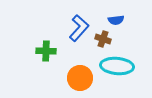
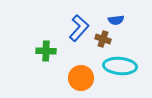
cyan ellipse: moved 3 px right
orange circle: moved 1 px right
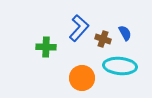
blue semicircle: moved 9 px right, 13 px down; rotated 112 degrees counterclockwise
green cross: moved 4 px up
orange circle: moved 1 px right
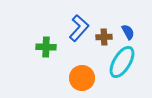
blue semicircle: moved 3 px right, 1 px up
brown cross: moved 1 px right, 2 px up; rotated 21 degrees counterclockwise
cyan ellipse: moved 2 px right, 4 px up; rotated 64 degrees counterclockwise
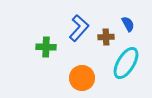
blue semicircle: moved 8 px up
brown cross: moved 2 px right
cyan ellipse: moved 4 px right, 1 px down
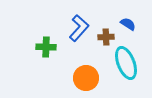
blue semicircle: rotated 28 degrees counterclockwise
cyan ellipse: rotated 52 degrees counterclockwise
orange circle: moved 4 px right
